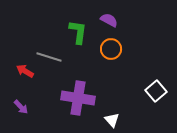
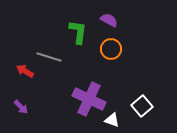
white square: moved 14 px left, 15 px down
purple cross: moved 11 px right, 1 px down; rotated 16 degrees clockwise
white triangle: rotated 28 degrees counterclockwise
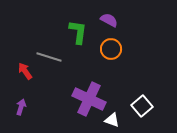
red arrow: rotated 24 degrees clockwise
purple arrow: rotated 119 degrees counterclockwise
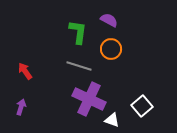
gray line: moved 30 px right, 9 px down
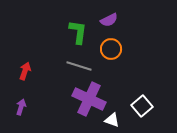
purple semicircle: rotated 126 degrees clockwise
red arrow: rotated 54 degrees clockwise
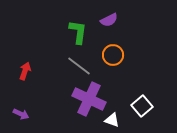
orange circle: moved 2 px right, 6 px down
gray line: rotated 20 degrees clockwise
purple arrow: moved 7 px down; rotated 98 degrees clockwise
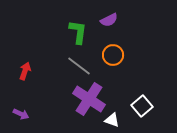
purple cross: rotated 8 degrees clockwise
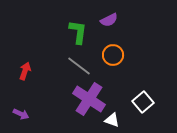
white square: moved 1 px right, 4 px up
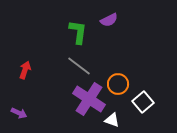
orange circle: moved 5 px right, 29 px down
red arrow: moved 1 px up
purple arrow: moved 2 px left, 1 px up
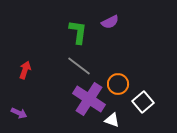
purple semicircle: moved 1 px right, 2 px down
